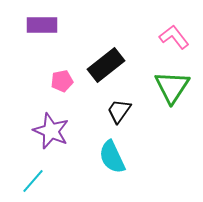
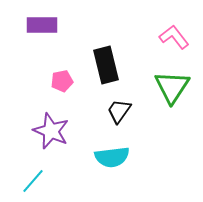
black rectangle: rotated 66 degrees counterclockwise
cyan semicircle: rotated 72 degrees counterclockwise
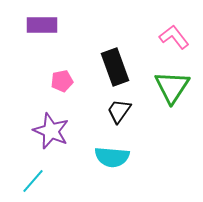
black rectangle: moved 9 px right, 2 px down; rotated 6 degrees counterclockwise
cyan semicircle: rotated 12 degrees clockwise
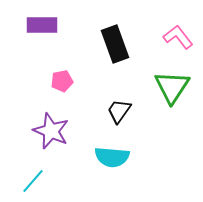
pink L-shape: moved 4 px right
black rectangle: moved 23 px up
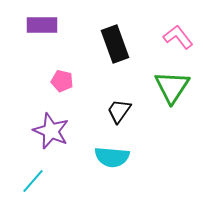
pink pentagon: rotated 25 degrees clockwise
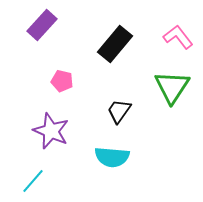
purple rectangle: rotated 48 degrees counterclockwise
black rectangle: rotated 60 degrees clockwise
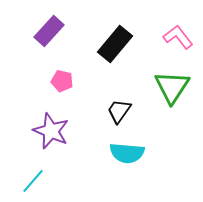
purple rectangle: moved 7 px right, 6 px down
cyan semicircle: moved 15 px right, 4 px up
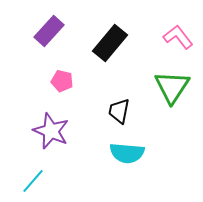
black rectangle: moved 5 px left, 1 px up
black trapezoid: rotated 24 degrees counterclockwise
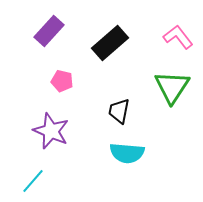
black rectangle: rotated 9 degrees clockwise
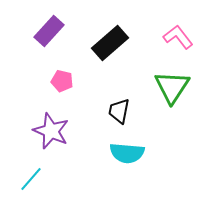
cyan line: moved 2 px left, 2 px up
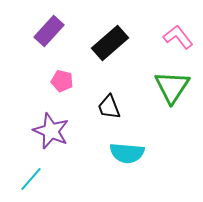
black trapezoid: moved 10 px left, 4 px up; rotated 32 degrees counterclockwise
